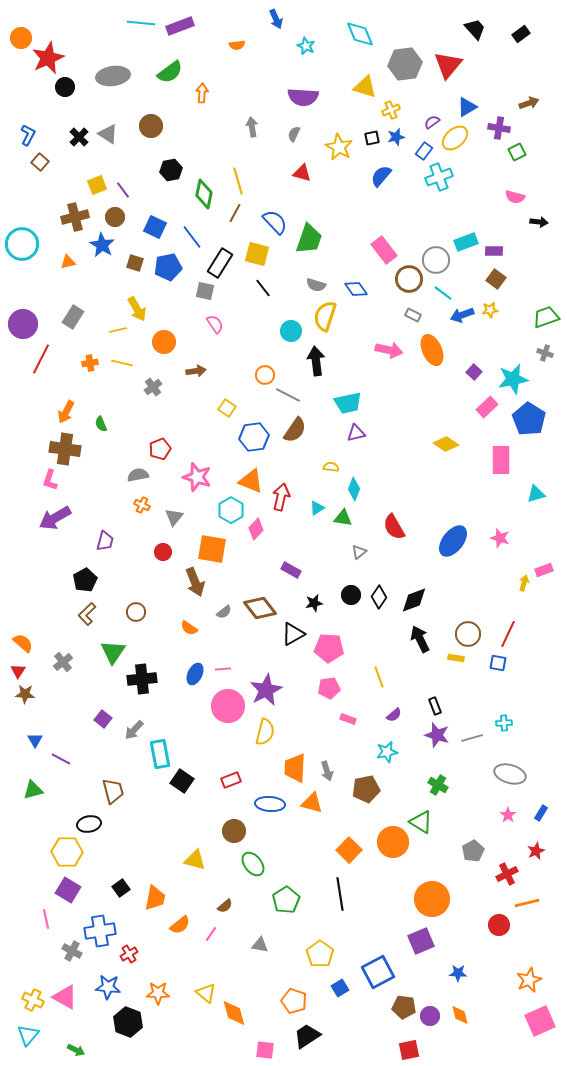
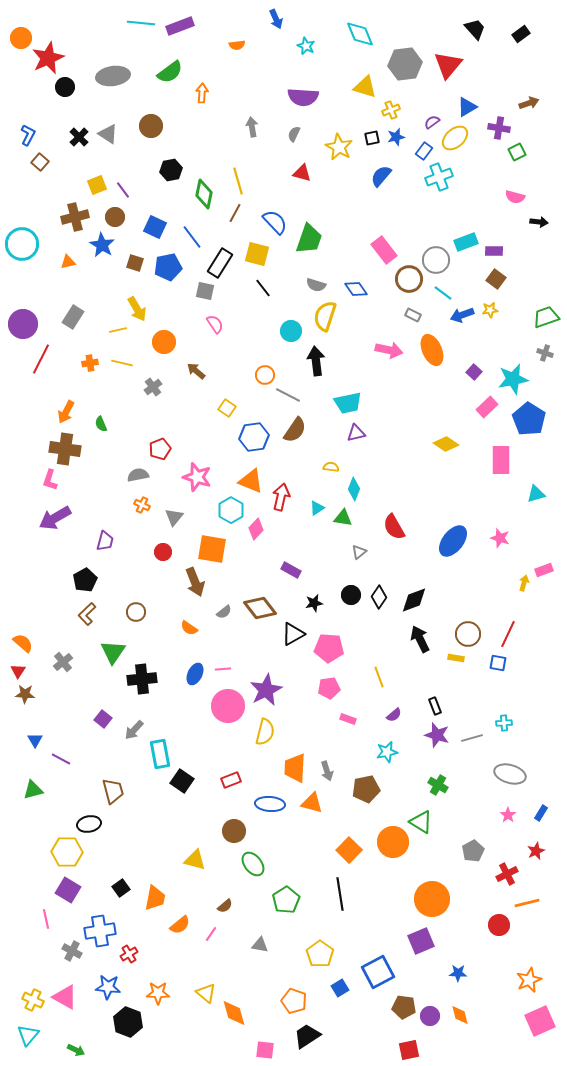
brown arrow at (196, 371): rotated 132 degrees counterclockwise
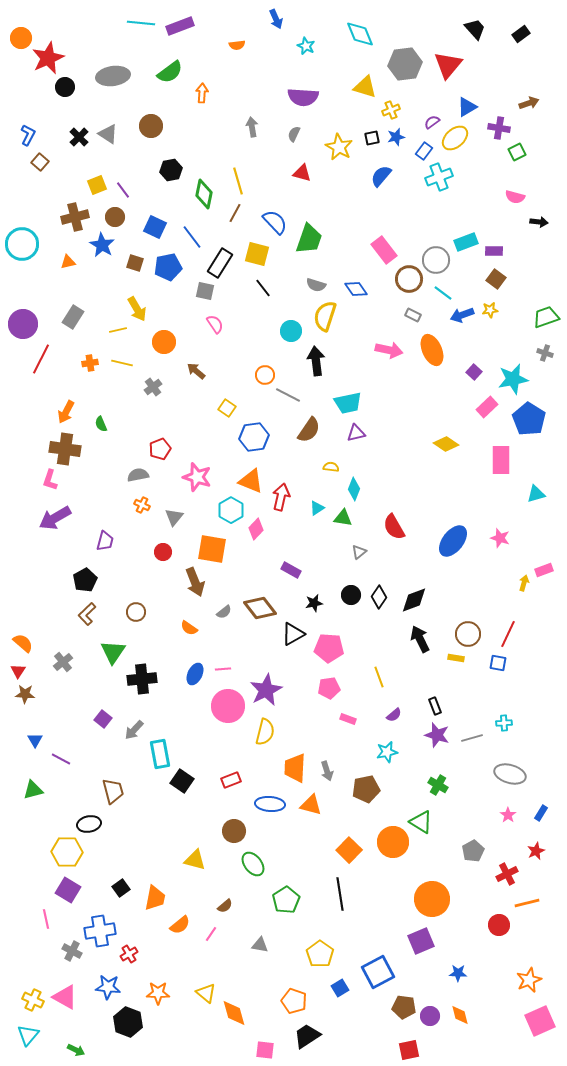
brown semicircle at (295, 430): moved 14 px right
orange triangle at (312, 803): moved 1 px left, 2 px down
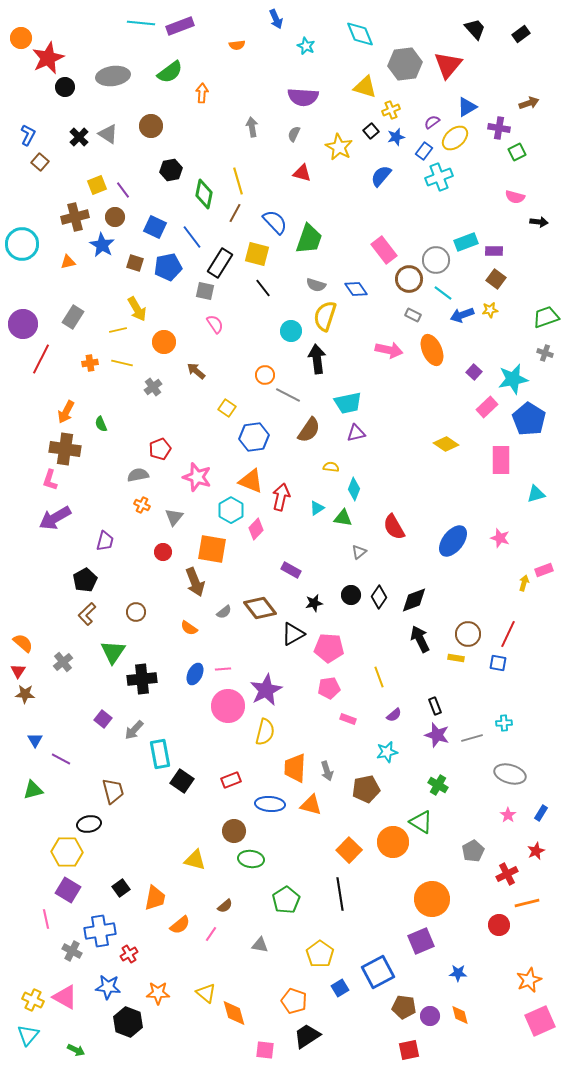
black square at (372, 138): moved 1 px left, 7 px up; rotated 28 degrees counterclockwise
black arrow at (316, 361): moved 1 px right, 2 px up
green ellipse at (253, 864): moved 2 px left, 5 px up; rotated 45 degrees counterclockwise
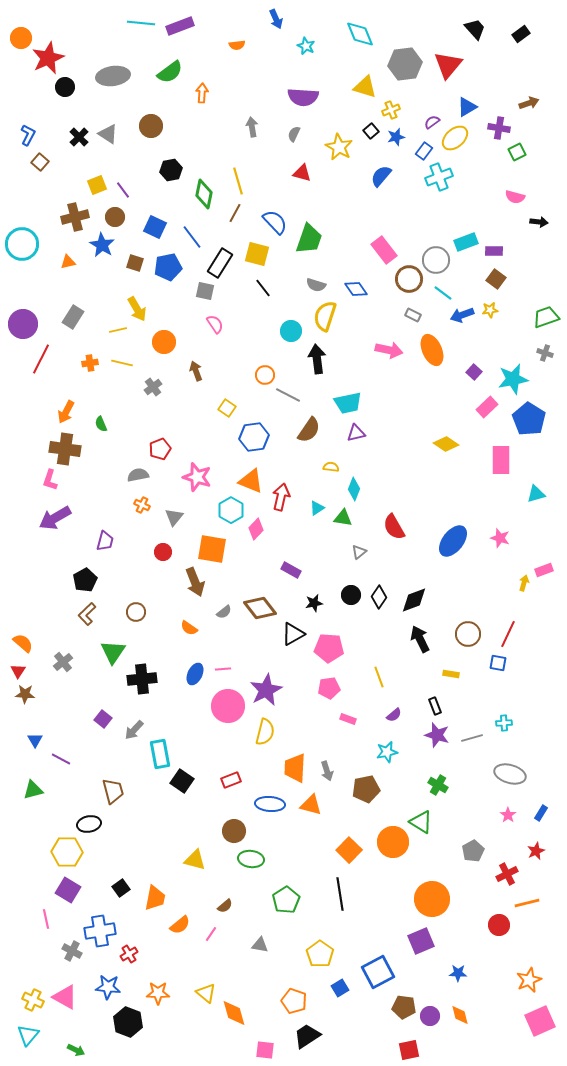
brown arrow at (196, 371): rotated 30 degrees clockwise
yellow rectangle at (456, 658): moved 5 px left, 16 px down
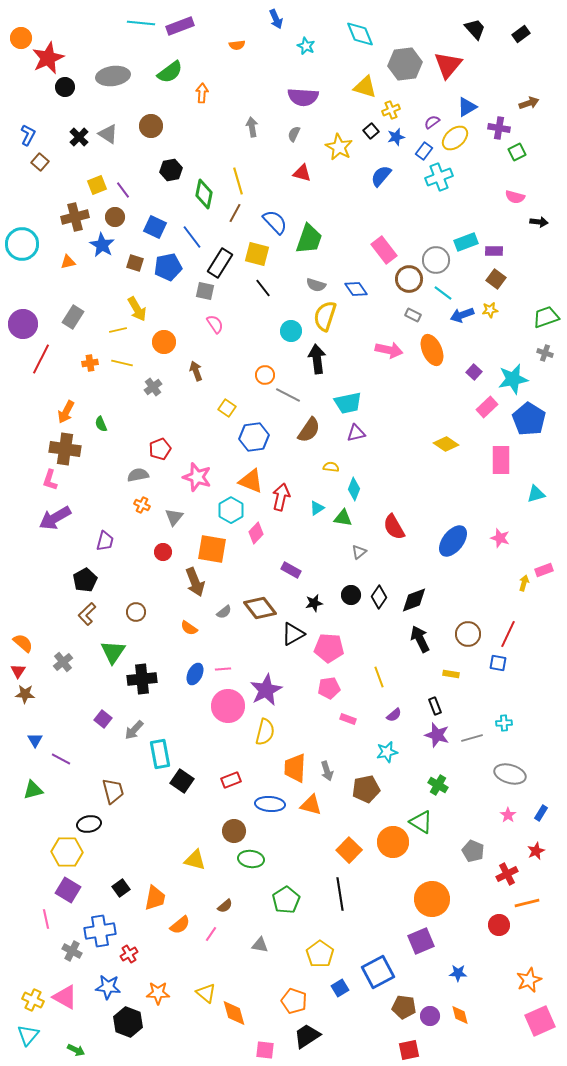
pink diamond at (256, 529): moved 4 px down
gray pentagon at (473, 851): rotated 20 degrees counterclockwise
